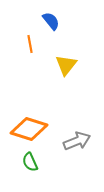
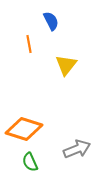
blue semicircle: rotated 12 degrees clockwise
orange line: moved 1 px left
orange diamond: moved 5 px left
gray arrow: moved 8 px down
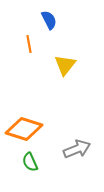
blue semicircle: moved 2 px left, 1 px up
yellow triangle: moved 1 px left
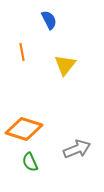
orange line: moved 7 px left, 8 px down
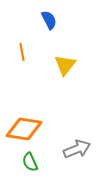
orange diamond: rotated 9 degrees counterclockwise
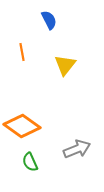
orange diamond: moved 2 px left, 3 px up; rotated 27 degrees clockwise
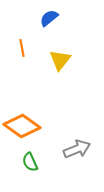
blue semicircle: moved 2 px up; rotated 102 degrees counterclockwise
orange line: moved 4 px up
yellow triangle: moved 5 px left, 5 px up
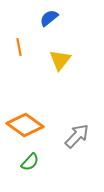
orange line: moved 3 px left, 1 px up
orange diamond: moved 3 px right, 1 px up
gray arrow: moved 13 px up; rotated 24 degrees counterclockwise
green semicircle: rotated 114 degrees counterclockwise
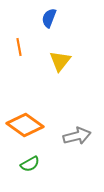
blue semicircle: rotated 30 degrees counterclockwise
yellow triangle: moved 1 px down
gray arrow: rotated 32 degrees clockwise
green semicircle: moved 2 px down; rotated 18 degrees clockwise
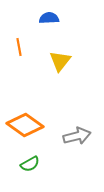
blue semicircle: rotated 66 degrees clockwise
